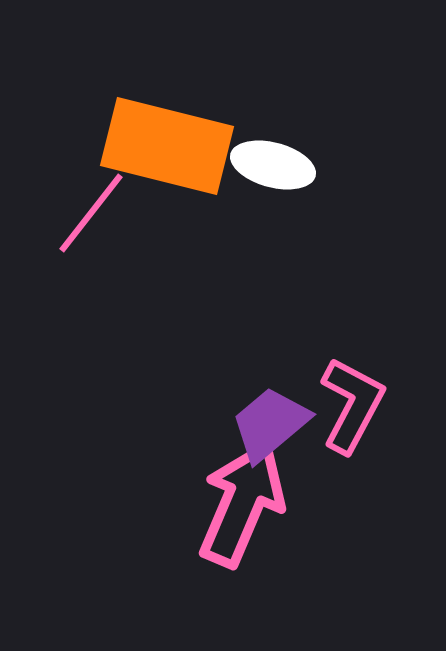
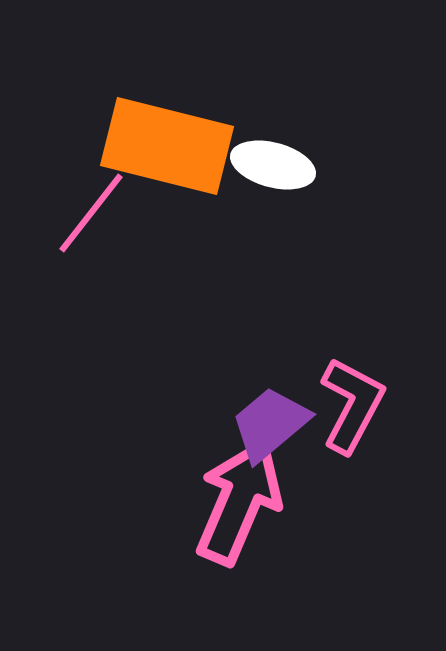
pink arrow: moved 3 px left, 2 px up
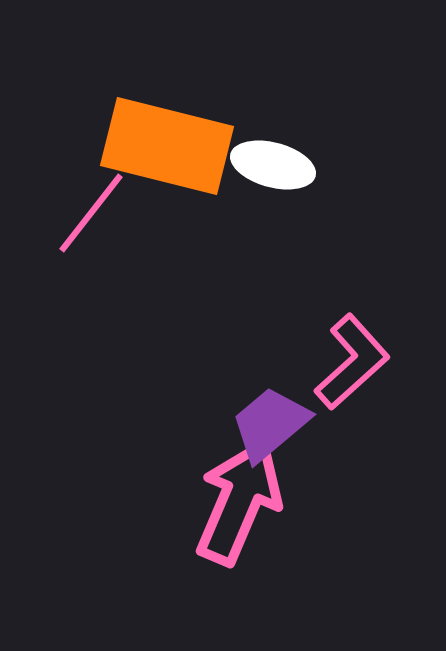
pink L-shape: moved 43 px up; rotated 20 degrees clockwise
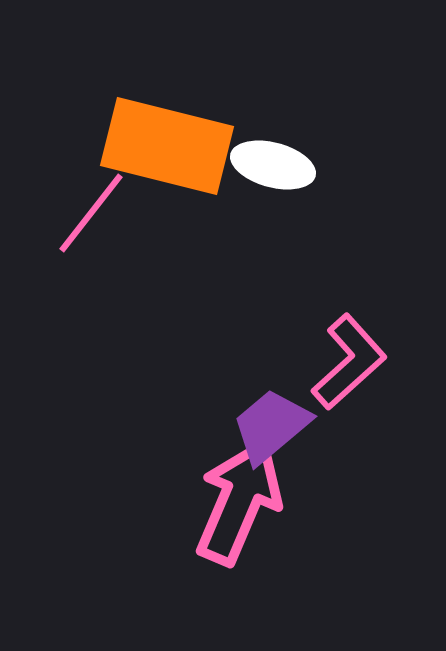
pink L-shape: moved 3 px left
purple trapezoid: moved 1 px right, 2 px down
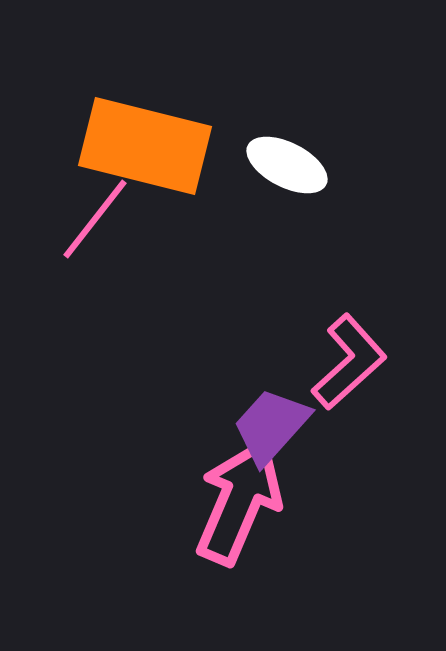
orange rectangle: moved 22 px left
white ellipse: moved 14 px right; rotated 12 degrees clockwise
pink line: moved 4 px right, 6 px down
purple trapezoid: rotated 8 degrees counterclockwise
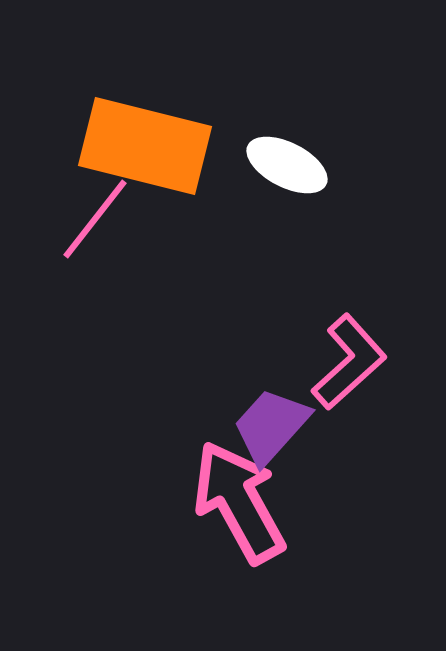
pink arrow: rotated 52 degrees counterclockwise
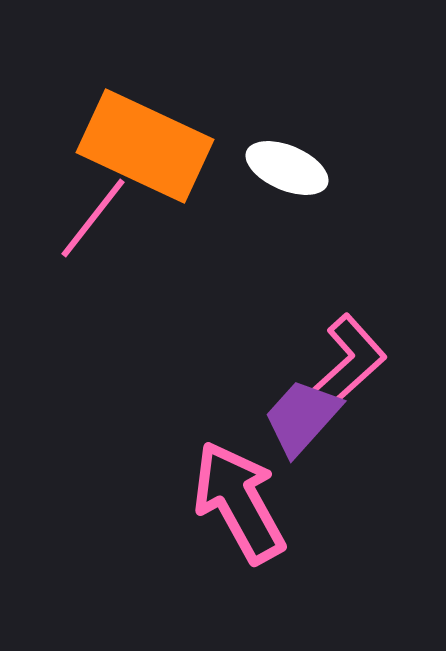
orange rectangle: rotated 11 degrees clockwise
white ellipse: moved 3 px down; rotated 4 degrees counterclockwise
pink line: moved 2 px left, 1 px up
purple trapezoid: moved 31 px right, 9 px up
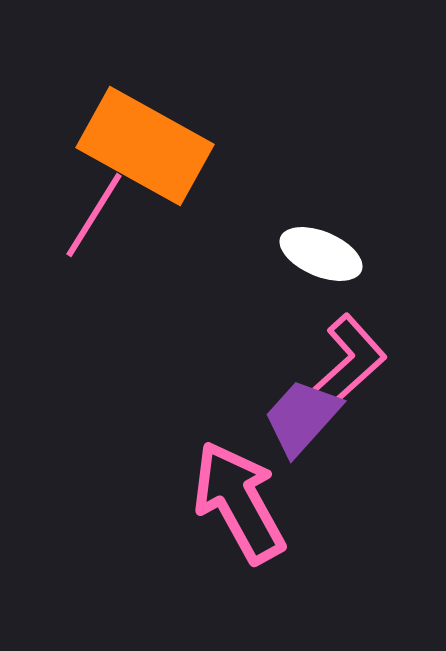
orange rectangle: rotated 4 degrees clockwise
white ellipse: moved 34 px right, 86 px down
pink line: moved 1 px right, 3 px up; rotated 6 degrees counterclockwise
